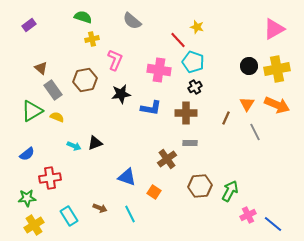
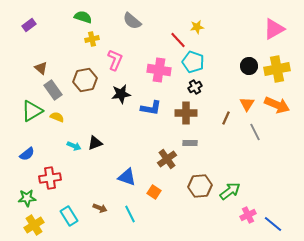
yellow star at (197, 27): rotated 24 degrees counterclockwise
green arrow at (230, 191): rotated 25 degrees clockwise
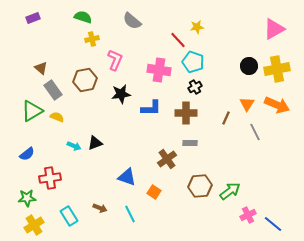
purple rectangle at (29, 25): moved 4 px right, 7 px up; rotated 16 degrees clockwise
blue L-shape at (151, 108): rotated 10 degrees counterclockwise
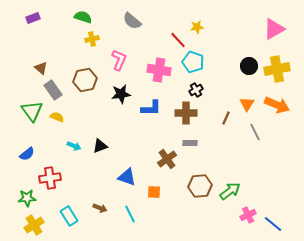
pink L-shape at (115, 60): moved 4 px right
black cross at (195, 87): moved 1 px right, 3 px down
green triangle at (32, 111): rotated 35 degrees counterclockwise
black triangle at (95, 143): moved 5 px right, 3 px down
orange square at (154, 192): rotated 32 degrees counterclockwise
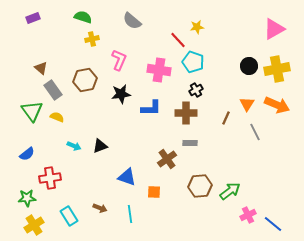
cyan line at (130, 214): rotated 18 degrees clockwise
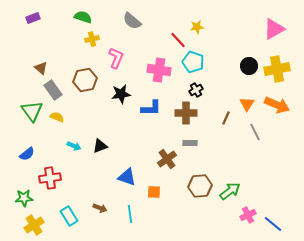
pink L-shape at (119, 60): moved 3 px left, 2 px up
green star at (27, 198): moved 3 px left
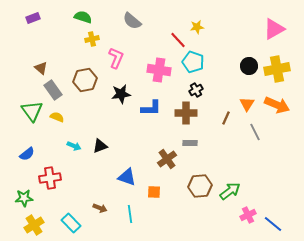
cyan rectangle at (69, 216): moved 2 px right, 7 px down; rotated 12 degrees counterclockwise
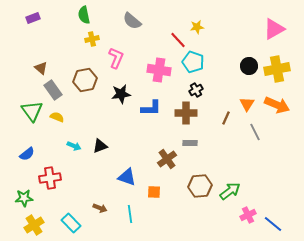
green semicircle at (83, 17): moved 1 px right, 2 px up; rotated 120 degrees counterclockwise
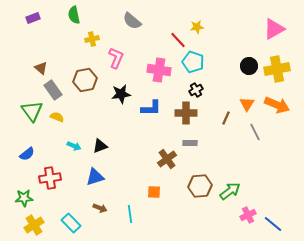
green semicircle at (84, 15): moved 10 px left
blue triangle at (127, 177): moved 32 px left; rotated 36 degrees counterclockwise
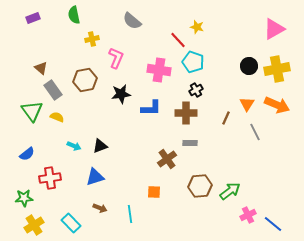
yellow star at (197, 27): rotated 24 degrees clockwise
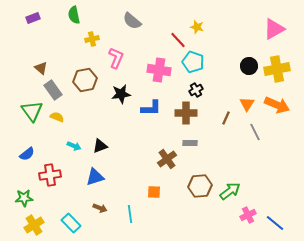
red cross at (50, 178): moved 3 px up
blue line at (273, 224): moved 2 px right, 1 px up
